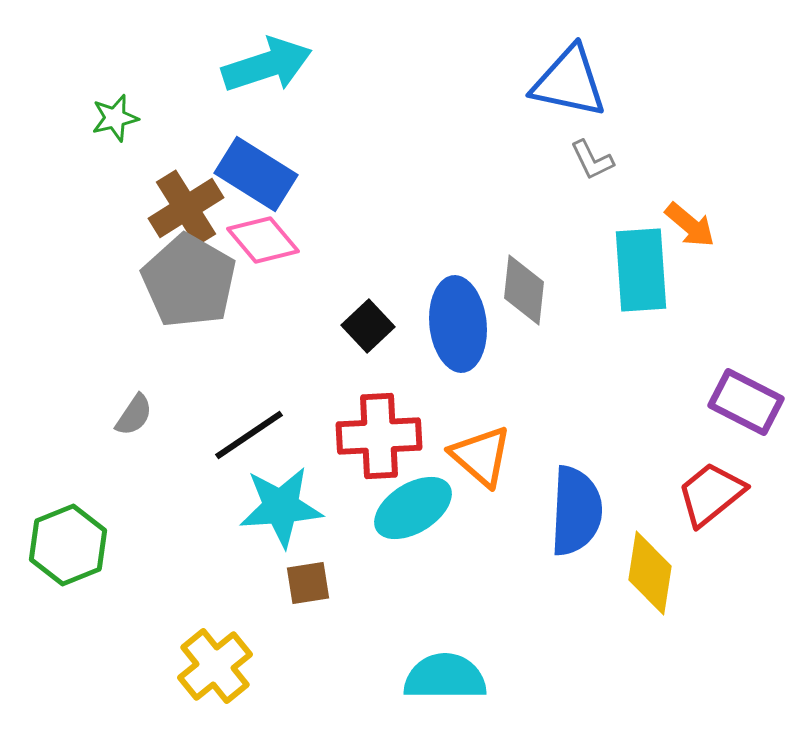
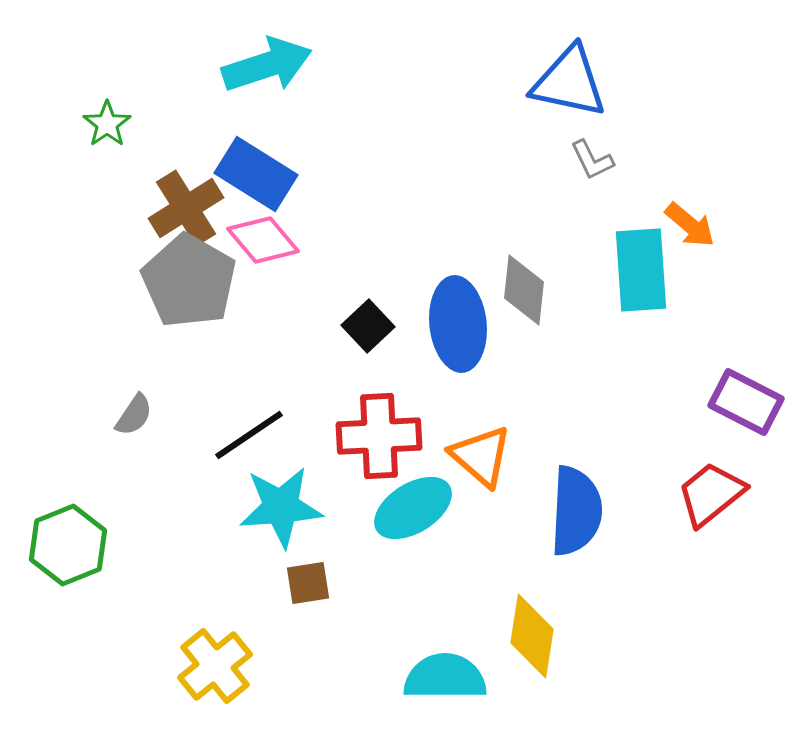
green star: moved 8 px left, 6 px down; rotated 21 degrees counterclockwise
yellow diamond: moved 118 px left, 63 px down
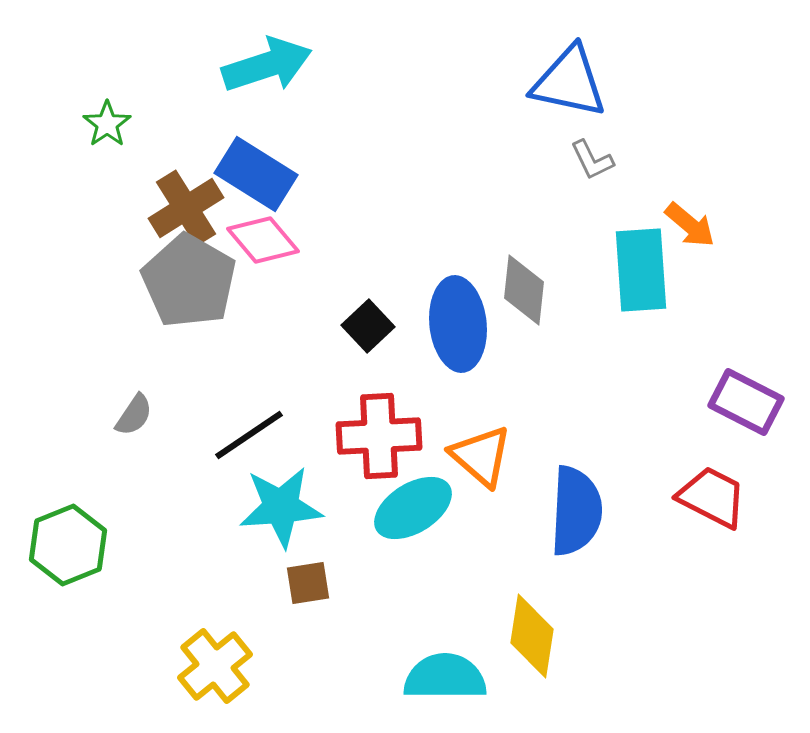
red trapezoid: moved 1 px right, 3 px down; rotated 66 degrees clockwise
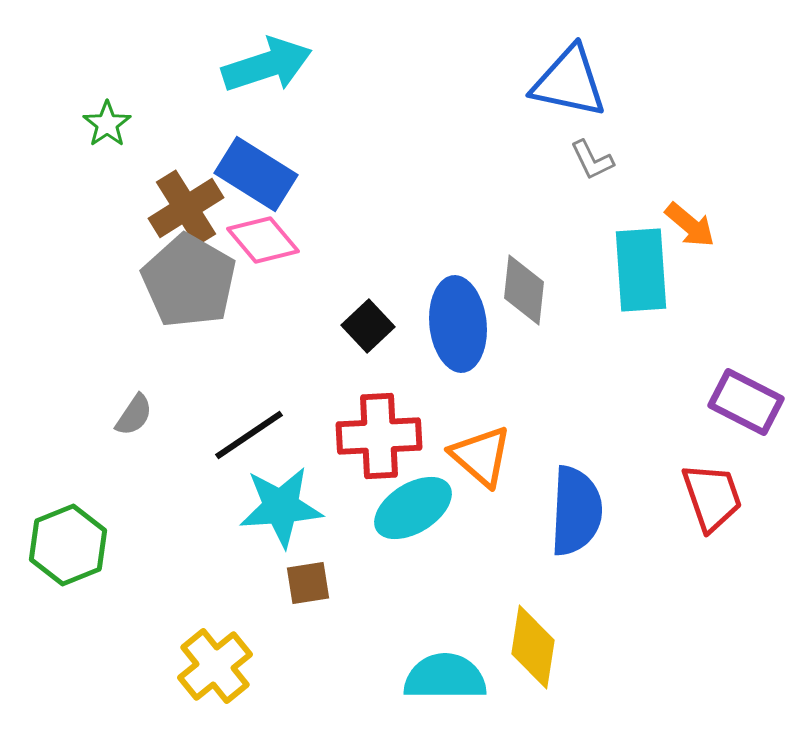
red trapezoid: rotated 44 degrees clockwise
yellow diamond: moved 1 px right, 11 px down
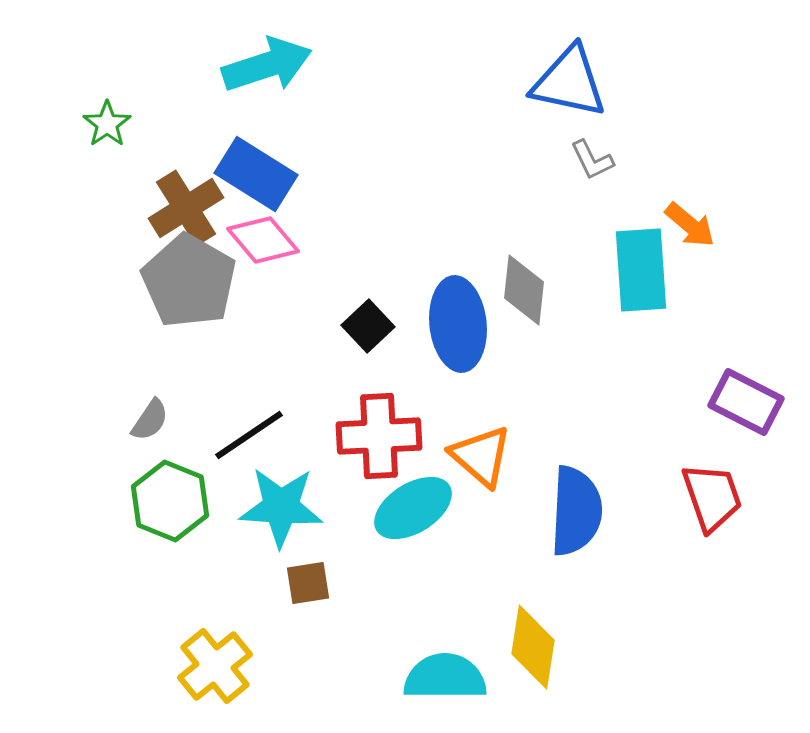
gray semicircle: moved 16 px right, 5 px down
cyan star: rotated 8 degrees clockwise
green hexagon: moved 102 px right, 44 px up; rotated 16 degrees counterclockwise
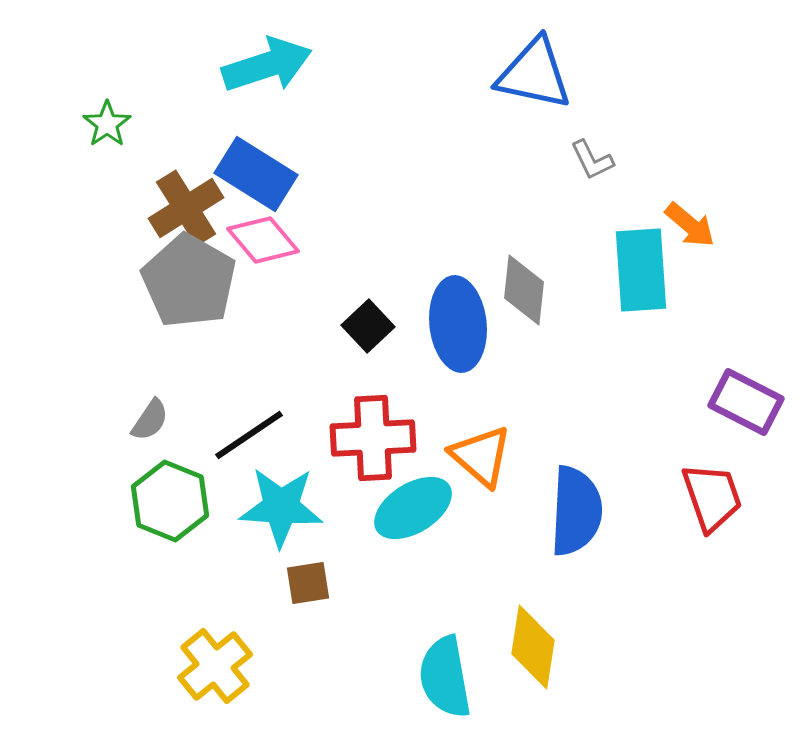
blue triangle: moved 35 px left, 8 px up
red cross: moved 6 px left, 2 px down
cyan semicircle: rotated 100 degrees counterclockwise
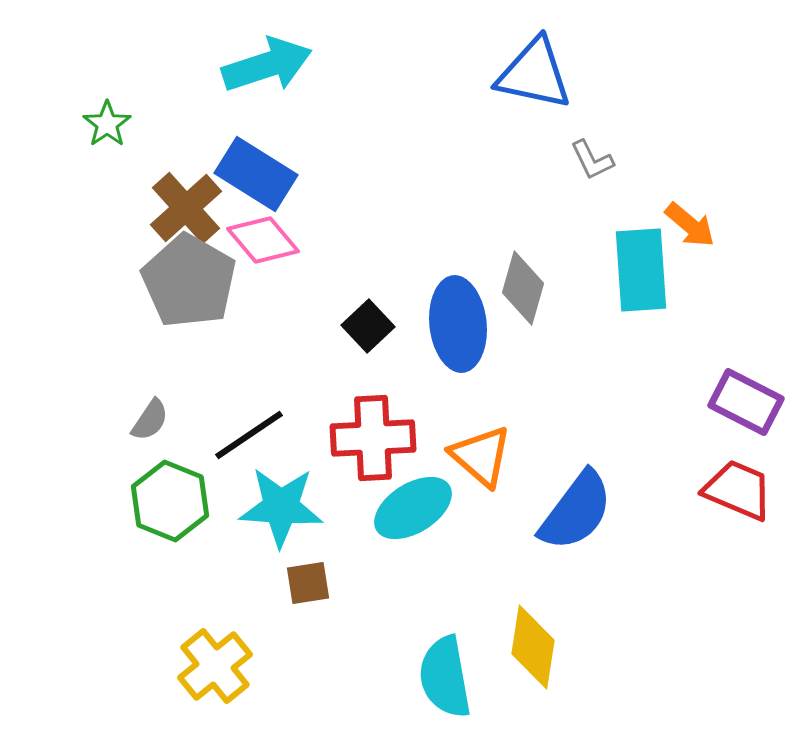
brown cross: rotated 10 degrees counterclockwise
gray diamond: moved 1 px left, 2 px up; rotated 10 degrees clockwise
red trapezoid: moved 26 px right, 7 px up; rotated 48 degrees counterclockwise
blue semicircle: rotated 34 degrees clockwise
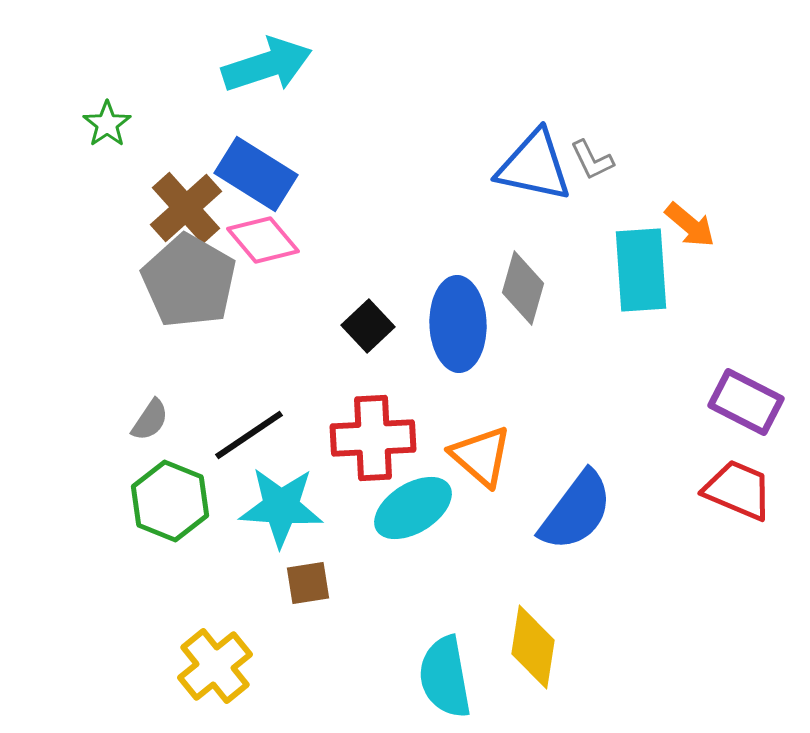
blue triangle: moved 92 px down
blue ellipse: rotated 4 degrees clockwise
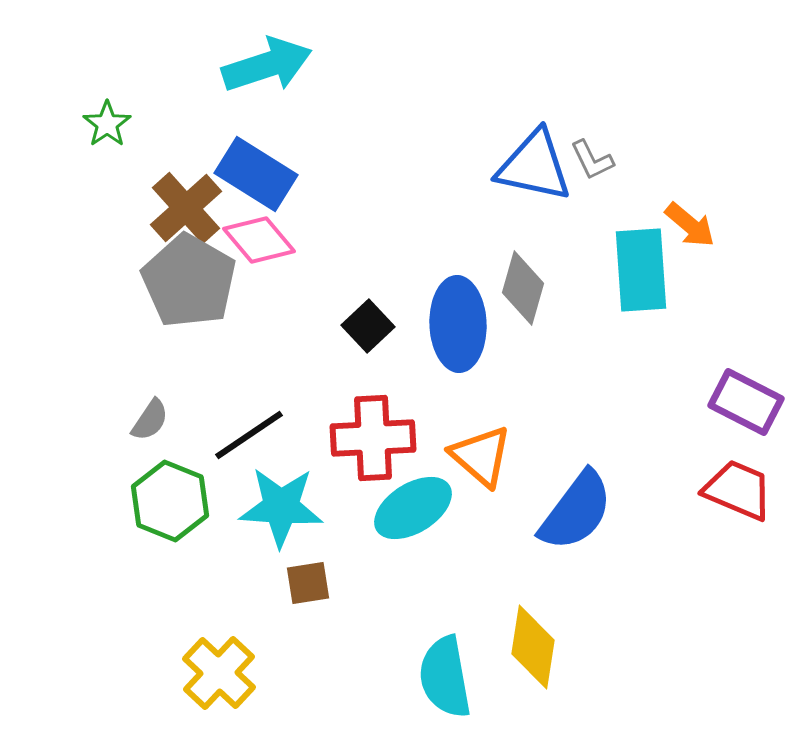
pink diamond: moved 4 px left
yellow cross: moved 4 px right, 7 px down; rotated 8 degrees counterclockwise
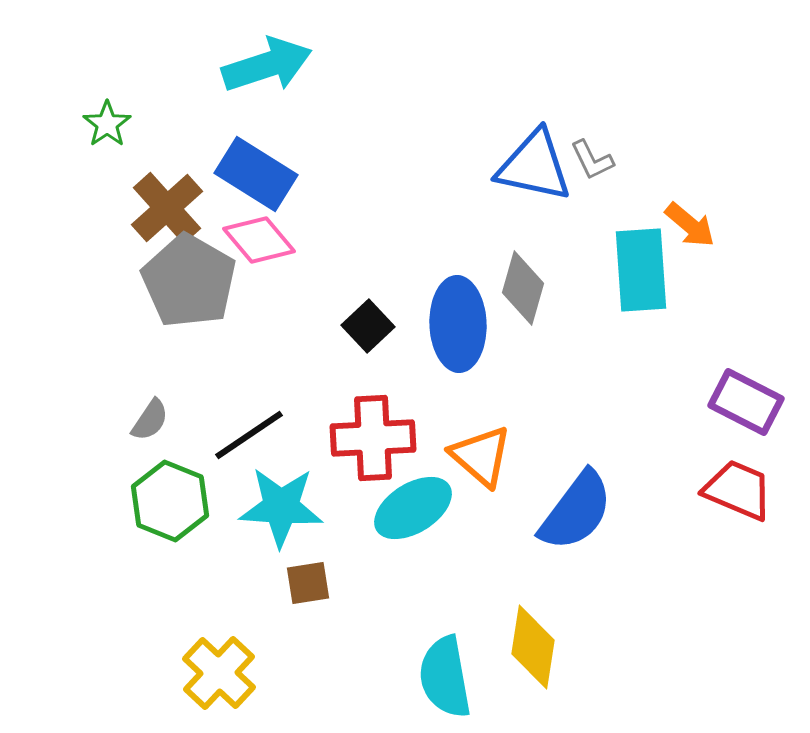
brown cross: moved 19 px left
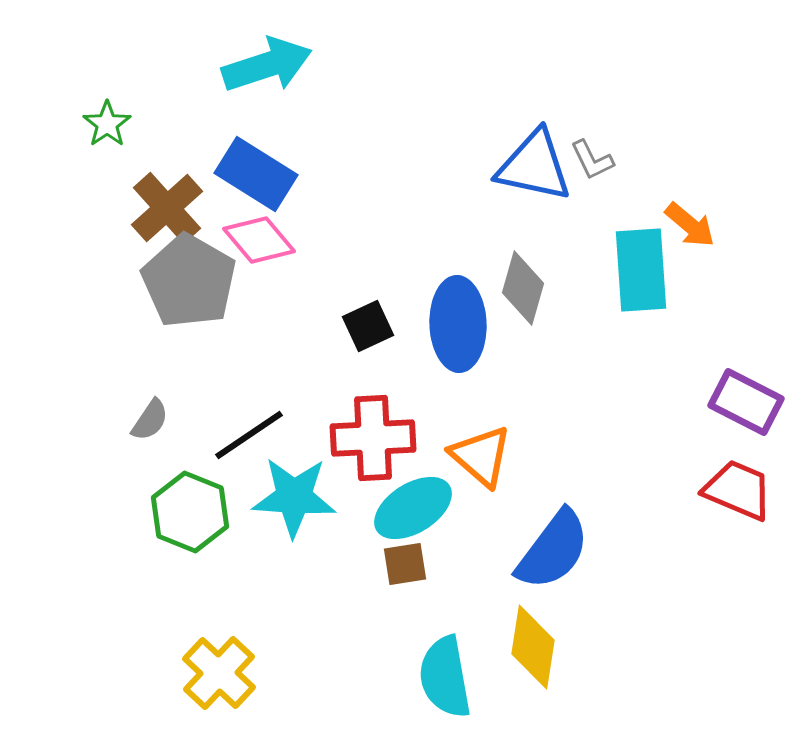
black square: rotated 18 degrees clockwise
green hexagon: moved 20 px right, 11 px down
cyan star: moved 13 px right, 10 px up
blue semicircle: moved 23 px left, 39 px down
brown square: moved 97 px right, 19 px up
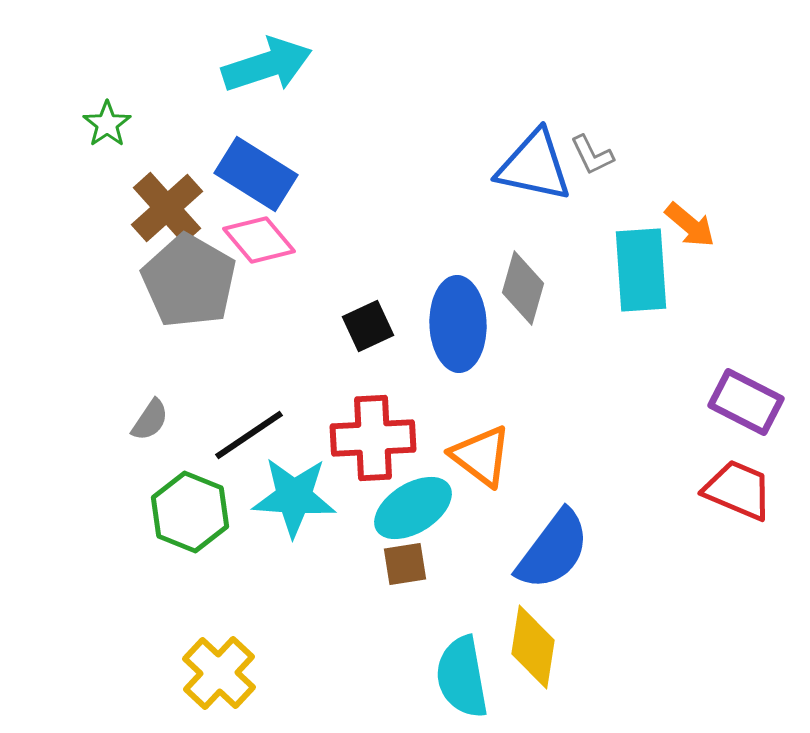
gray L-shape: moved 5 px up
orange triangle: rotated 4 degrees counterclockwise
cyan semicircle: moved 17 px right
